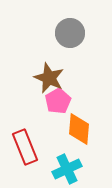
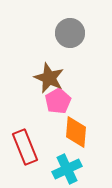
orange diamond: moved 3 px left, 3 px down
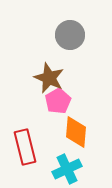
gray circle: moved 2 px down
red rectangle: rotated 8 degrees clockwise
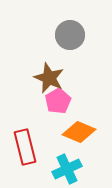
orange diamond: moved 3 px right; rotated 72 degrees counterclockwise
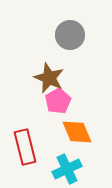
orange diamond: moved 2 px left; rotated 44 degrees clockwise
